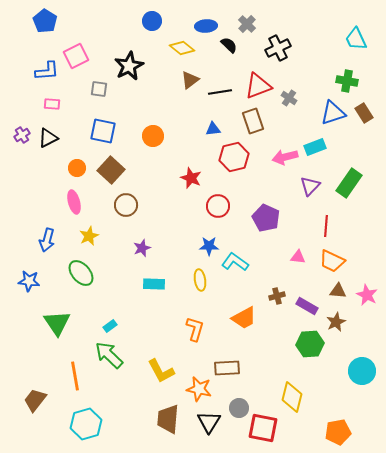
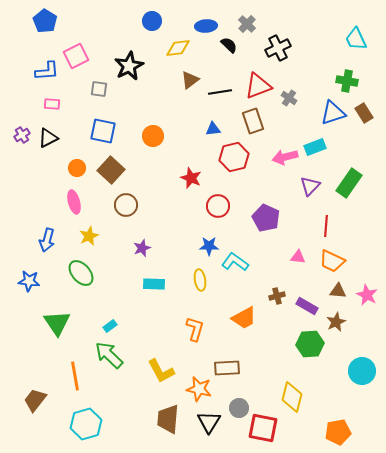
yellow diamond at (182, 48): moved 4 px left; rotated 45 degrees counterclockwise
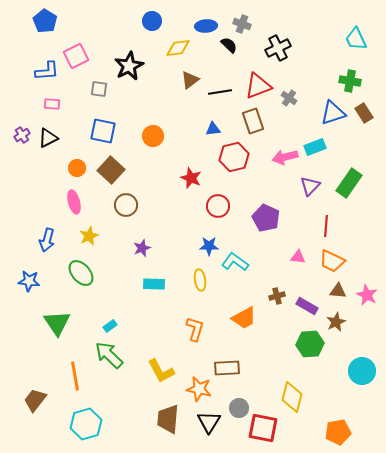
gray cross at (247, 24): moved 5 px left; rotated 24 degrees counterclockwise
green cross at (347, 81): moved 3 px right
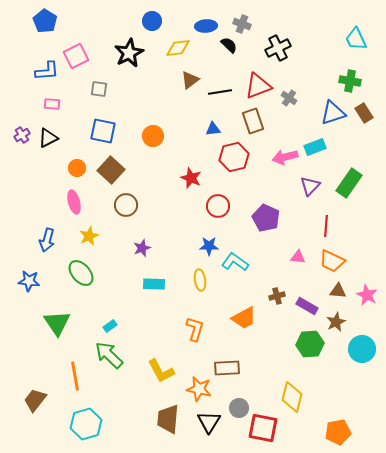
black star at (129, 66): moved 13 px up
cyan circle at (362, 371): moved 22 px up
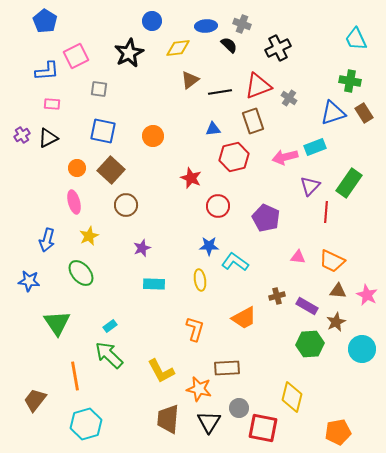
red line at (326, 226): moved 14 px up
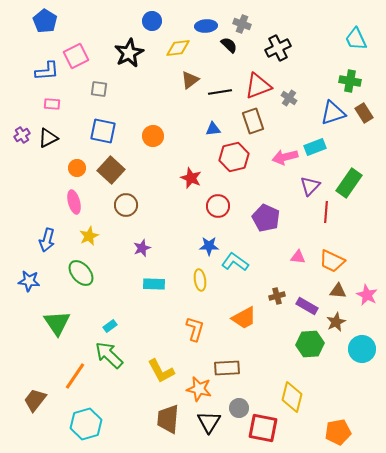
orange line at (75, 376): rotated 44 degrees clockwise
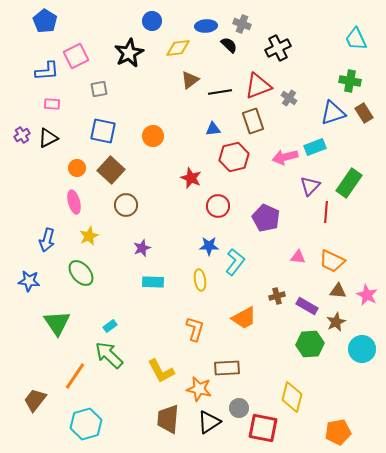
gray square at (99, 89): rotated 18 degrees counterclockwise
cyan L-shape at (235, 262): rotated 92 degrees clockwise
cyan rectangle at (154, 284): moved 1 px left, 2 px up
black triangle at (209, 422): rotated 25 degrees clockwise
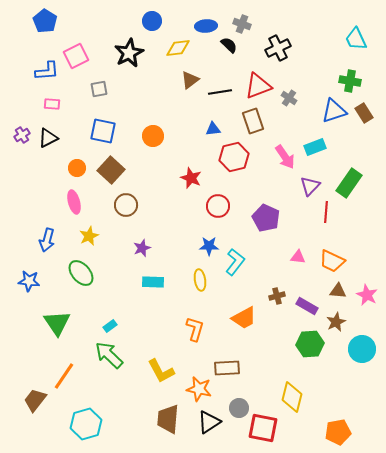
blue triangle at (333, 113): moved 1 px right, 2 px up
pink arrow at (285, 157): rotated 110 degrees counterclockwise
orange line at (75, 376): moved 11 px left
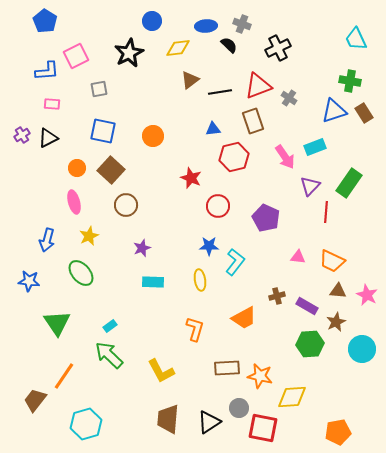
orange star at (199, 389): moved 61 px right, 13 px up
yellow diamond at (292, 397): rotated 72 degrees clockwise
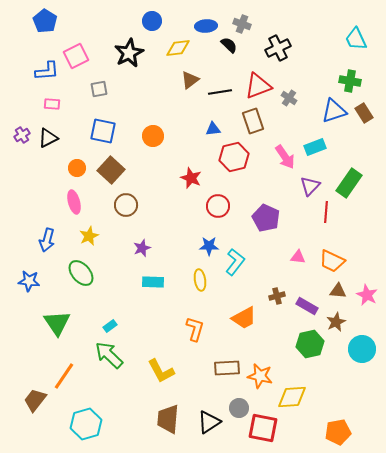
green hexagon at (310, 344): rotated 8 degrees counterclockwise
